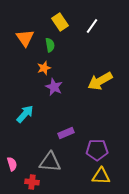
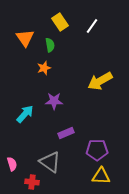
purple star: moved 14 px down; rotated 24 degrees counterclockwise
gray triangle: rotated 30 degrees clockwise
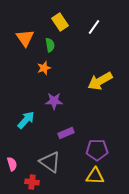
white line: moved 2 px right, 1 px down
cyan arrow: moved 1 px right, 6 px down
yellow triangle: moved 6 px left
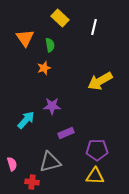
yellow rectangle: moved 4 px up; rotated 12 degrees counterclockwise
white line: rotated 21 degrees counterclockwise
purple star: moved 2 px left, 5 px down
gray triangle: rotated 50 degrees counterclockwise
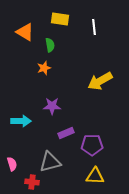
yellow rectangle: moved 1 px down; rotated 36 degrees counterclockwise
white line: rotated 21 degrees counterclockwise
orange triangle: moved 6 px up; rotated 24 degrees counterclockwise
cyan arrow: moved 5 px left, 1 px down; rotated 48 degrees clockwise
purple pentagon: moved 5 px left, 5 px up
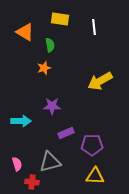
pink semicircle: moved 5 px right
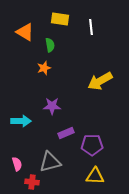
white line: moved 3 px left
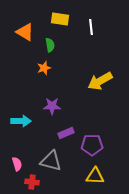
gray triangle: moved 1 px right, 1 px up; rotated 30 degrees clockwise
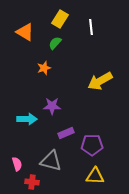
yellow rectangle: rotated 66 degrees counterclockwise
green semicircle: moved 5 px right, 2 px up; rotated 128 degrees counterclockwise
cyan arrow: moved 6 px right, 2 px up
